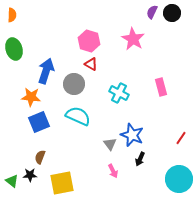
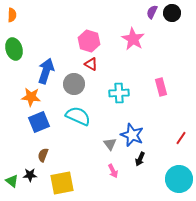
cyan cross: rotated 30 degrees counterclockwise
brown semicircle: moved 3 px right, 2 px up
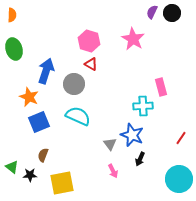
cyan cross: moved 24 px right, 13 px down
orange star: moved 2 px left; rotated 18 degrees clockwise
green triangle: moved 14 px up
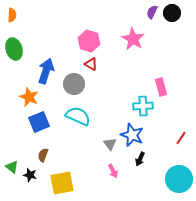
black star: rotated 16 degrees clockwise
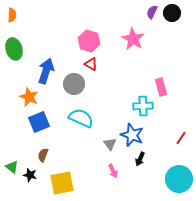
cyan semicircle: moved 3 px right, 2 px down
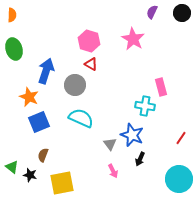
black circle: moved 10 px right
gray circle: moved 1 px right, 1 px down
cyan cross: moved 2 px right; rotated 12 degrees clockwise
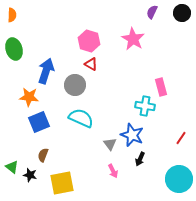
orange star: rotated 18 degrees counterclockwise
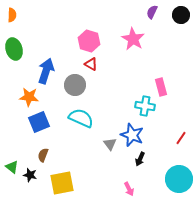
black circle: moved 1 px left, 2 px down
pink arrow: moved 16 px right, 18 px down
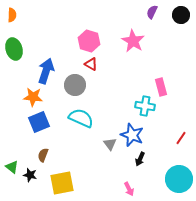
pink star: moved 2 px down
orange star: moved 4 px right
